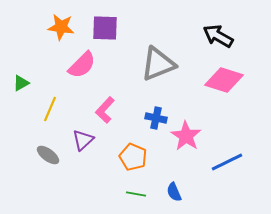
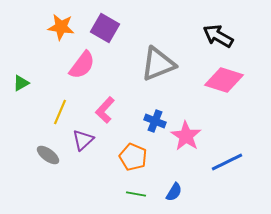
purple square: rotated 28 degrees clockwise
pink semicircle: rotated 8 degrees counterclockwise
yellow line: moved 10 px right, 3 px down
blue cross: moved 1 px left, 3 px down; rotated 10 degrees clockwise
blue semicircle: rotated 126 degrees counterclockwise
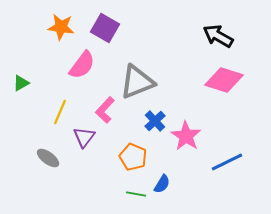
gray triangle: moved 21 px left, 18 px down
blue cross: rotated 25 degrees clockwise
purple triangle: moved 1 px right, 3 px up; rotated 10 degrees counterclockwise
gray ellipse: moved 3 px down
blue semicircle: moved 12 px left, 8 px up
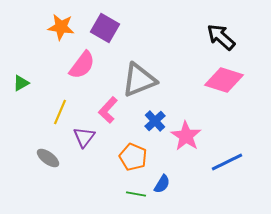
black arrow: moved 3 px right, 1 px down; rotated 12 degrees clockwise
gray triangle: moved 2 px right, 2 px up
pink L-shape: moved 3 px right
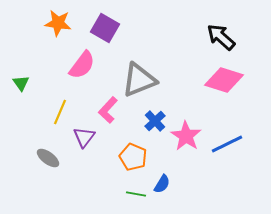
orange star: moved 3 px left, 4 px up
green triangle: rotated 36 degrees counterclockwise
blue line: moved 18 px up
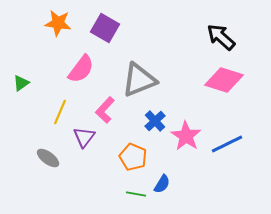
pink semicircle: moved 1 px left, 4 px down
green triangle: rotated 30 degrees clockwise
pink L-shape: moved 3 px left
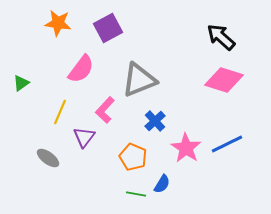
purple square: moved 3 px right; rotated 32 degrees clockwise
pink star: moved 12 px down
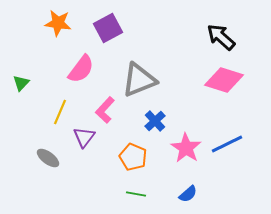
green triangle: rotated 12 degrees counterclockwise
blue semicircle: moved 26 px right, 10 px down; rotated 18 degrees clockwise
